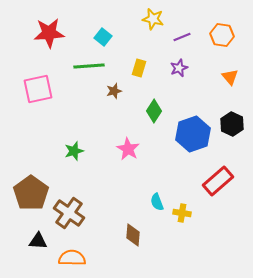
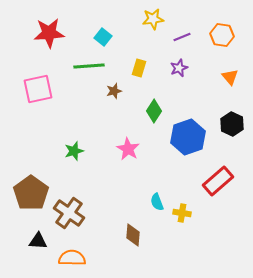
yellow star: rotated 20 degrees counterclockwise
blue hexagon: moved 5 px left, 3 px down
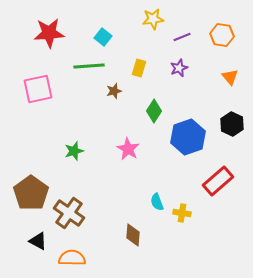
black triangle: rotated 24 degrees clockwise
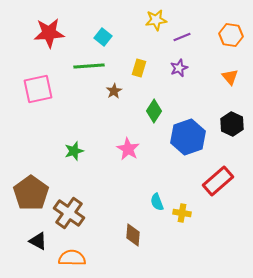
yellow star: moved 3 px right, 1 px down
orange hexagon: moved 9 px right
brown star: rotated 14 degrees counterclockwise
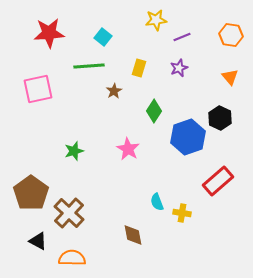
black hexagon: moved 12 px left, 6 px up
brown cross: rotated 8 degrees clockwise
brown diamond: rotated 15 degrees counterclockwise
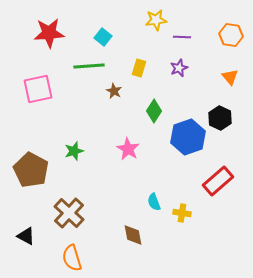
purple line: rotated 24 degrees clockwise
brown star: rotated 14 degrees counterclockwise
brown pentagon: moved 23 px up; rotated 8 degrees counterclockwise
cyan semicircle: moved 3 px left
black triangle: moved 12 px left, 5 px up
orange semicircle: rotated 108 degrees counterclockwise
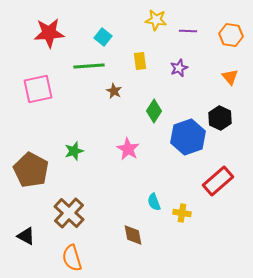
yellow star: rotated 15 degrees clockwise
purple line: moved 6 px right, 6 px up
yellow rectangle: moved 1 px right, 7 px up; rotated 24 degrees counterclockwise
